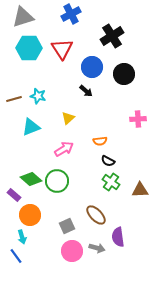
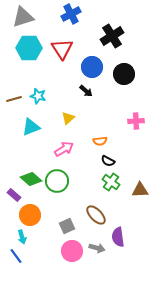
pink cross: moved 2 px left, 2 px down
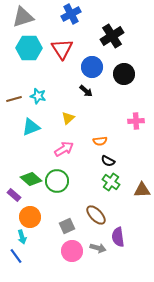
brown triangle: moved 2 px right
orange circle: moved 2 px down
gray arrow: moved 1 px right
